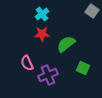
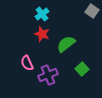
red star: rotated 21 degrees clockwise
green square: moved 1 px left, 1 px down; rotated 24 degrees clockwise
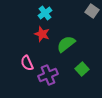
cyan cross: moved 3 px right, 1 px up
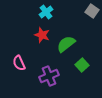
cyan cross: moved 1 px right, 1 px up
red star: moved 1 px down
pink semicircle: moved 8 px left
green square: moved 4 px up
purple cross: moved 1 px right, 1 px down
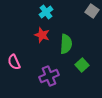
green semicircle: rotated 132 degrees clockwise
pink semicircle: moved 5 px left, 1 px up
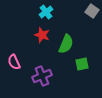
green semicircle: rotated 18 degrees clockwise
green square: moved 1 px up; rotated 32 degrees clockwise
purple cross: moved 7 px left
